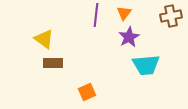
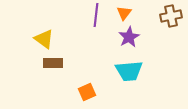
cyan trapezoid: moved 17 px left, 6 px down
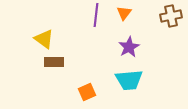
purple star: moved 10 px down
brown rectangle: moved 1 px right, 1 px up
cyan trapezoid: moved 9 px down
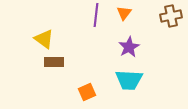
cyan trapezoid: rotated 8 degrees clockwise
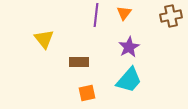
yellow triangle: rotated 15 degrees clockwise
brown rectangle: moved 25 px right
cyan trapezoid: rotated 52 degrees counterclockwise
orange square: moved 1 px down; rotated 12 degrees clockwise
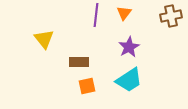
cyan trapezoid: rotated 16 degrees clockwise
orange square: moved 7 px up
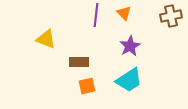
orange triangle: rotated 21 degrees counterclockwise
yellow triangle: moved 2 px right; rotated 30 degrees counterclockwise
purple star: moved 1 px right, 1 px up
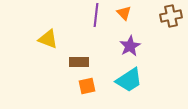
yellow triangle: moved 2 px right
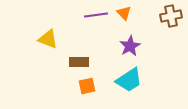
purple line: rotated 75 degrees clockwise
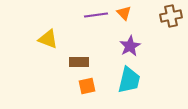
cyan trapezoid: rotated 44 degrees counterclockwise
